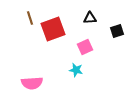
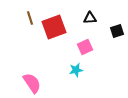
red square: moved 1 px right, 2 px up
cyan star: rotated 24 degrees counterclockwise
pink semicircle: rotated 120 degrees counterclockwise
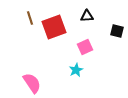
black triangle: moved 3 px left, 2 px up
black square: rotated 32 degrees clockwise
cyan star: rotated 16 degrees counterclockwise
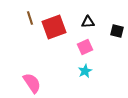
black triangle: moved 1 px right, 6 px down
cyan star: moved 9 px right, 1 px down
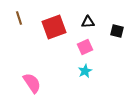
brown line: moved 11 px left
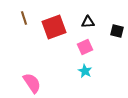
brown line: moved 5 px right
cyan star: rotated 16 degrees counterclockwise
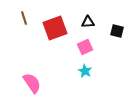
red square: moved 1 px right, 1 px down
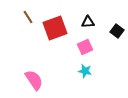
brown line: moved 4 px right, 1 px up; rotated 16 degrees counterclockwise
black square: rotated 24 degrees clockwise
cyan star: rotated 16 degrees counterclockwise
pink semicircle: moved 2 px right, 3 px up
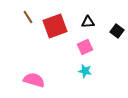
red square: moved 2 px up
pink semicircle: rotated 40 degrees counterclockwise
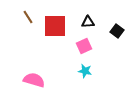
red square: rotated 20 degrees clockwise
pink square: moved 1 px left, 1 px up
